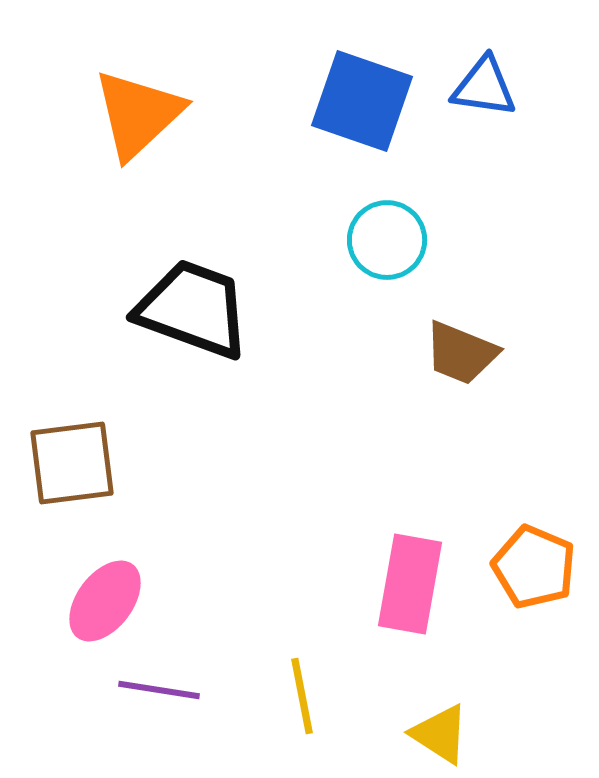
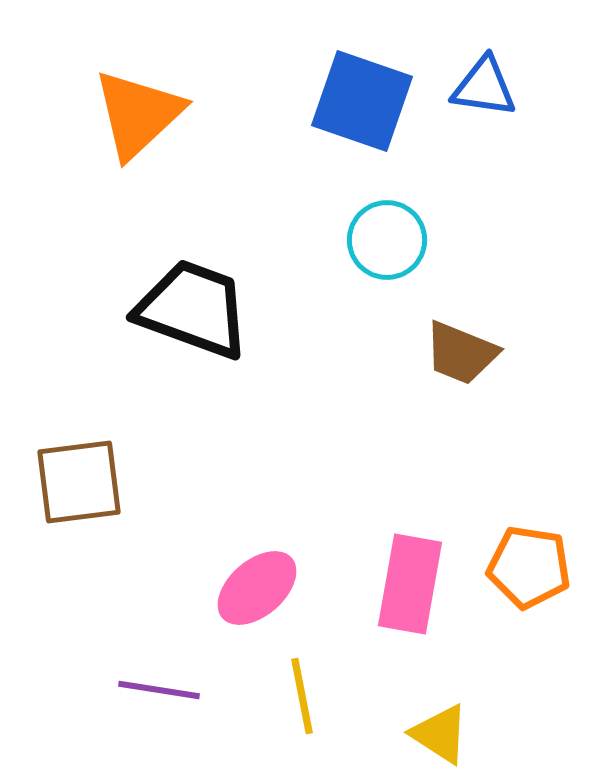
brown square: moved 7 px right, 19 px down
orange pentagon: moved 5 px left; rotated 14 degrees counterclockwise
pink ellipse: moved 152 px right, 13 px up; rotated 12 degrees clockwise
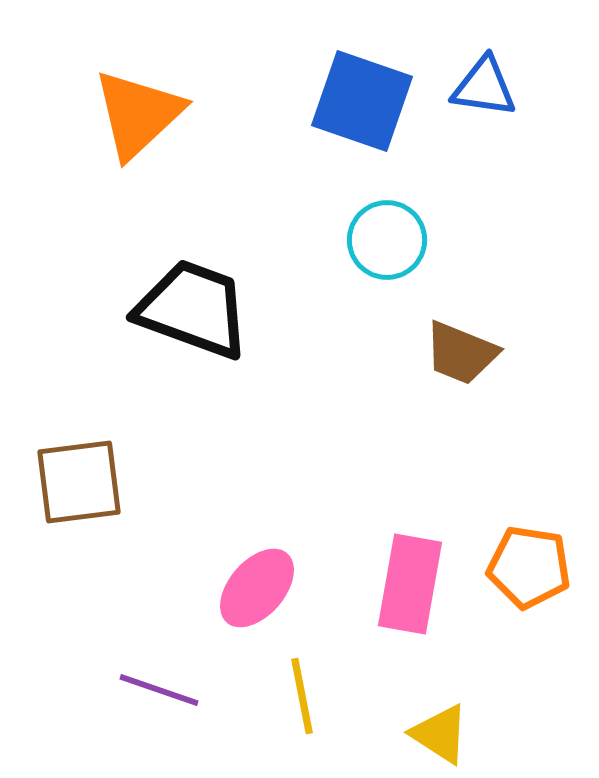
pink ellipse: rotated 8 degrees counterclockwise
purple line: rotated 10 degrees clockwise
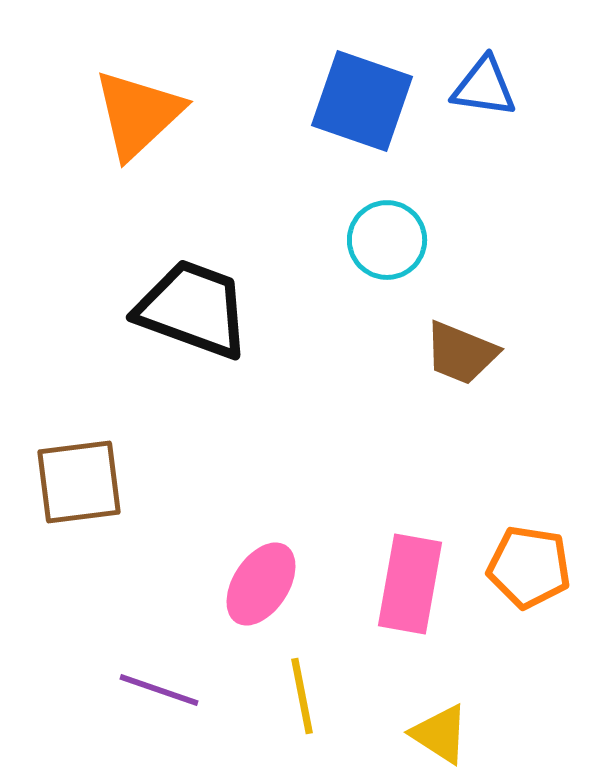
pink ellipse: moved 4 px right, 4 px up; rotated 8 degrees counterclockwise
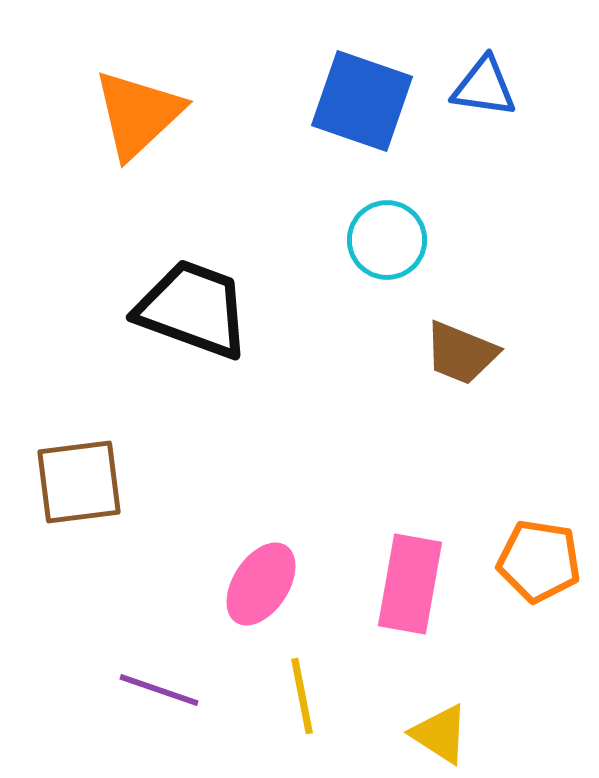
orange pentagon: moved 10 px right, 6 px up
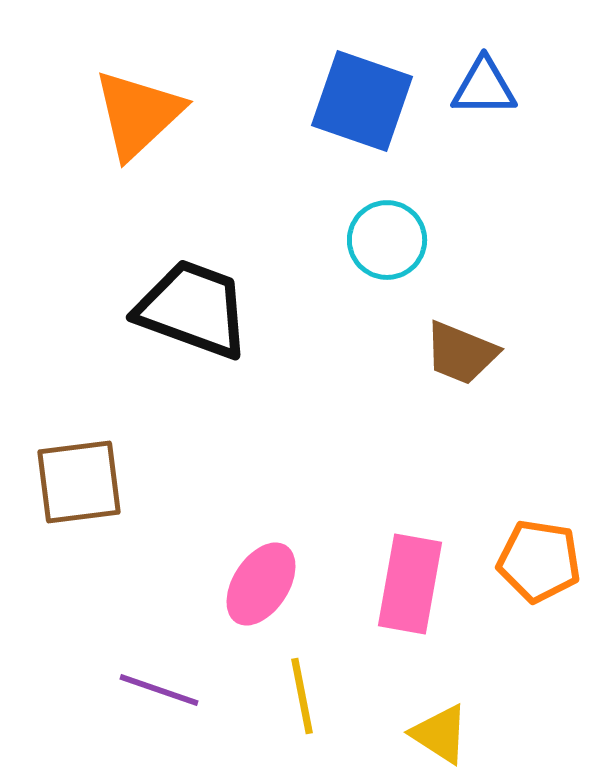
blue triangle: rotated 8 degrees counterclockwise
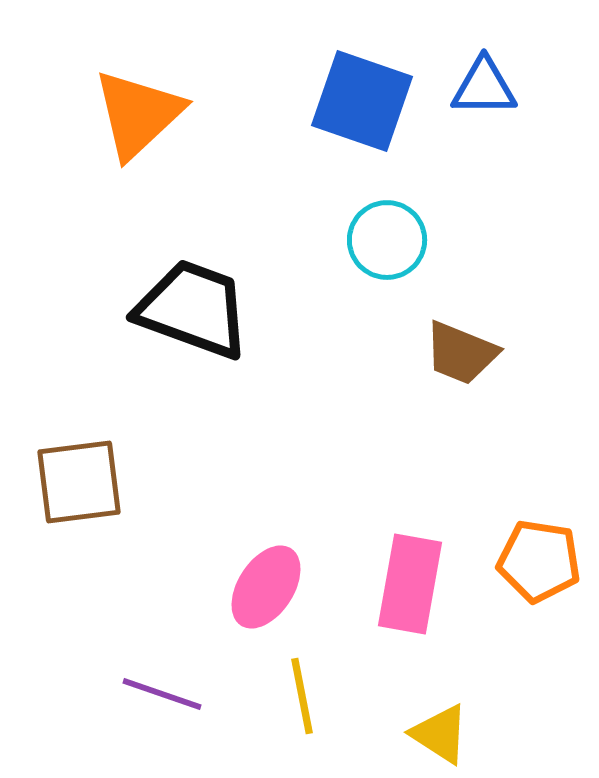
pink ellipse: moved 5 px right, 3 px down
purple line: moved 3 px right, 4 px down
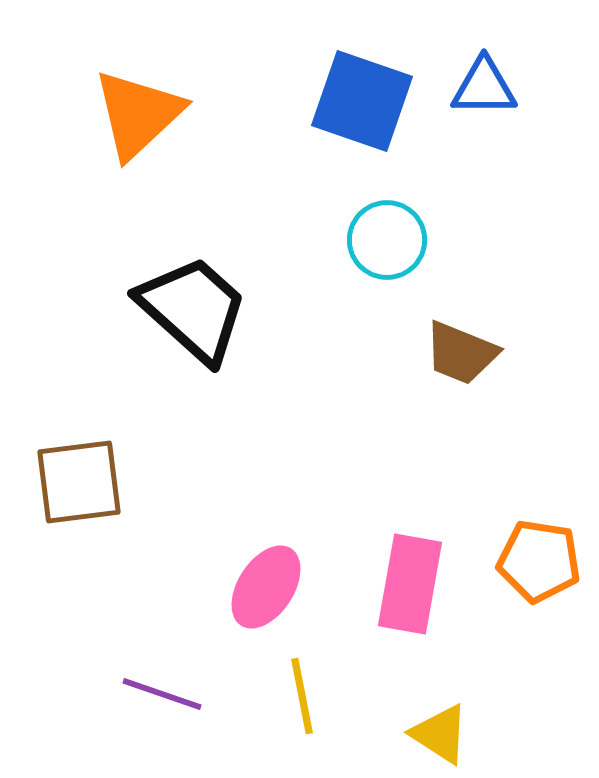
black trapezoid: rotated 22 degrees clockwise
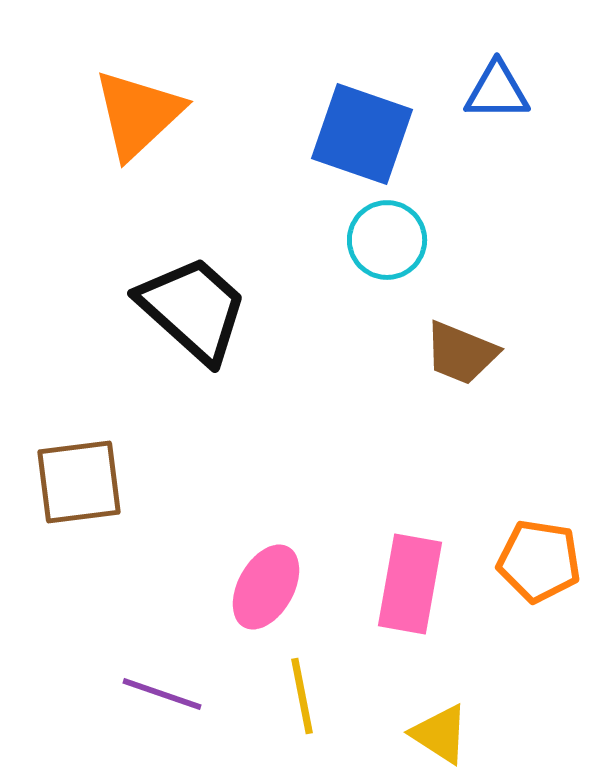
blue triangle: moved 13 px right, 4 px down
blue square: moved 33 px down
pink ellipse: rotated 4 degrees counterclockwise
